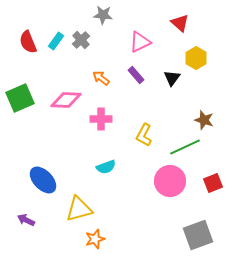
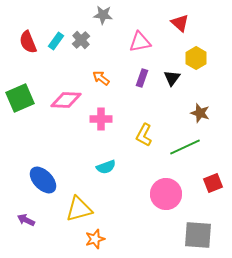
pink triangle: rotated 15 degrees clockwise
purple rectangle: moved 6 px right, 3 px down; rotated 60 degrees clockwise
brown star: moved 4 px left, 7 px up
pink circle: moved 4 px left, 13 px down
gray square: rotated 24 degrees clockwise
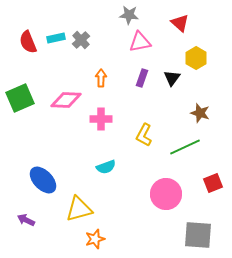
gray star: moved 26 px right
cyan rectangle: moved 3 px up; rotated 42 degrees clockwise
orange arrow: rotated 54 degrees clockwise
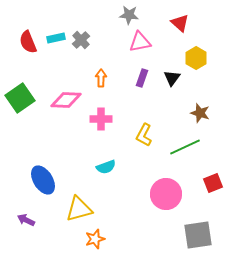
green square: rotated 12 degrees counterclockwise
blue ellipse: rotated 12 degrees clockwise
gray square: rotated 12 degrees counterclockwise
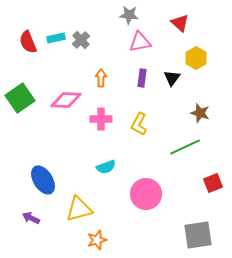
purple rectangle: rotated 12 degrees counterclockwise
yellow L-shape: moved 5 px left, 11 px up
pink circle: moved 20 px left
purple arrow: moved 5 px right, 2 px up
orange star: moved 2 px right, 1 px down
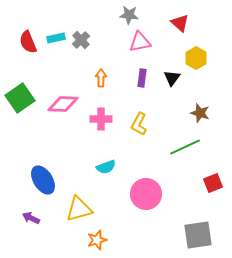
pink diamond: moved 3 px left, 4 px down
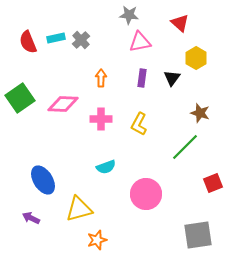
green line: rotated 20 degrees counterclockwise
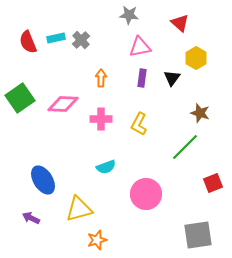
pink triangle: moved 5 px down
